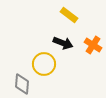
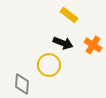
yellow circle: moved 5 px right, 1 px down
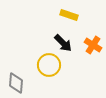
yellow rectangle: rotated 18 degrees counterclockwise
black arrow: rotated 24 degrees clockwise
gray diamond: moved 6 px left, 1 px up
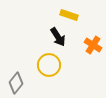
black arrow: moved 5 px left, 6 px up; rotated 12 degrees clockwise
gray diamond: rotated 35 degrees clockwise
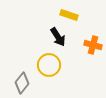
orange cross: rotated 18 degrees counterclockwise
gray diamond: moved 6 px right
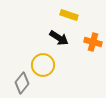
black arrow: moved 1 px right, 1 px down; rotated 24 degrees counterclockwise
orange cross: moved 3 px up
yellow circle: moved 6 px left
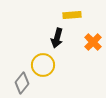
yellow rectangle: moved 3 px right; rotated 24 degrees counterclockwise
black arrow: moved 2 px left; rotated 72 degrees clockwise
orange cross: rotated 30 degrees clockwise
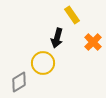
yellow rectangle: rotated 60 degrees clockwise
yellow circle: moved 2 px up
gray diamond: moved 3 px left, 1 px up; rotated 20 degrees clockwise
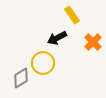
black arrow: rotated 48 degrees clockwise
gray diamond: moved 2 px right, 4 px up
